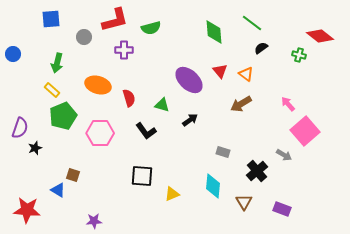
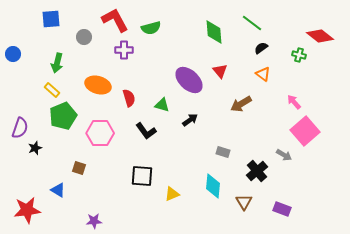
red L-shape: rotated 104 degrees counterclockwise
orange triangle: moved 17 px right
pink arrow: moved 6 px right, 2 px up
brown square: moved 6 px right, 7 px up
red star: rotated 12 degrees counterclockwise
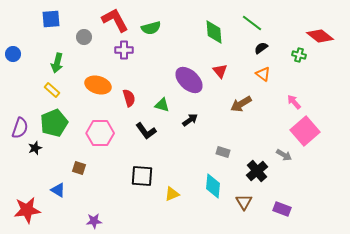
green pentagon: moved 9 px left, 7 px down
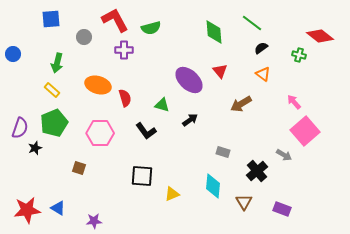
red semicircle: moved 4 px left
blue triangle: moved 18 px down
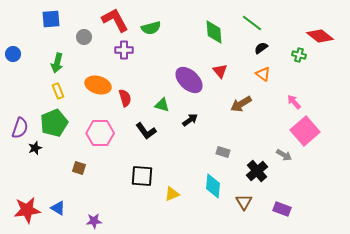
yellow rectangle: moved 6 px right, 1 px down; rotated 28 degrees clockwise
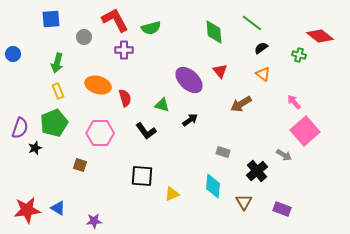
brown square: moved 1 px right, 3 px up
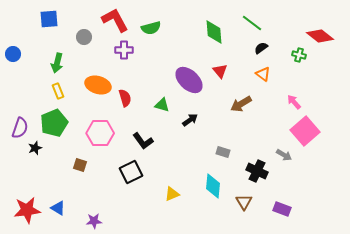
blue square: moved 2 px left
black L-shape: moved 3 px left, 10 px down
black cross: rotated 25 degrees counterclockwise
black square: moved 11 px left, 4 px up; rotated 30 degrees counterclockwise
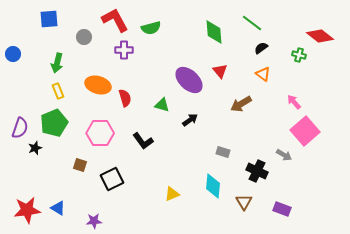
black square: moved 19 px left, 7 px down
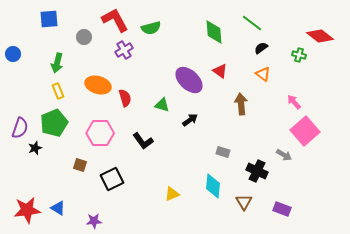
purple cross: rotated 30 degrees counterclockwise
red triangle: rotated 14 degrees counterclockwise
brown arrow: rotated 115 degrees clockwise
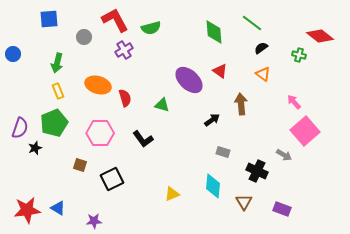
black arrow: moved 22 px right
black L-shape: moved 2 px up
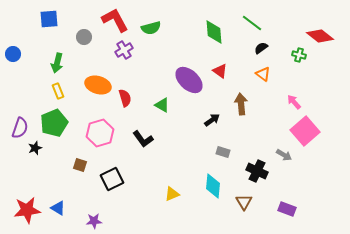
green triangle: rotated 14 degrees clockwise
pink hexagon: rotated 16 degrees counterclockwise
purple rectangle: moved 5 px right
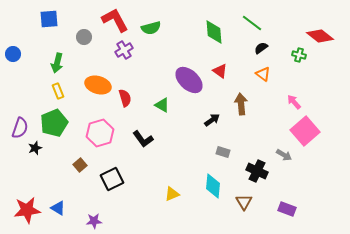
brown square: rotated 32 degrees clockwise
